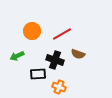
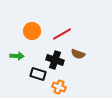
green arrow: rotated 152 degrees counterclockwise
black rectangle: rotated 21 degrees clockwise
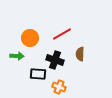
orange circle: moved 2 px left, 7 px down
brown semicircle: moved 2 px right; rotated 72 degrees clockwise
black rectangle: rotated 14 degrees counterclockwise
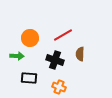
red line: moved 1 px right, 1 px down
black rectangle: moved 9 px left, 4 px down
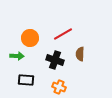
red line: moved 1 px up
black rectangle: moved 3 px left, 2 px down
